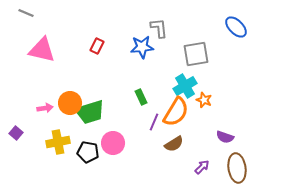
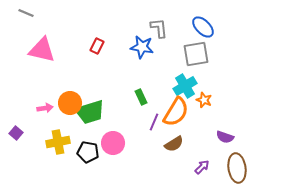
blue ellipse: moved 33 px left
blue star: rotated 15 degrees clockwise
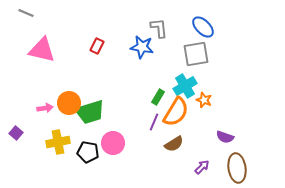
green rectangle: moved 17 px right; rotated 56 degrees clockwise
orange circle: moved 1 px left
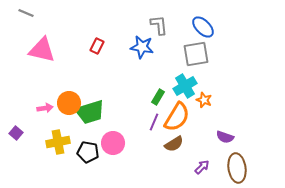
gray L-shape: moved 3 px up
orange semicircle: moved 1 px right, 5 px down
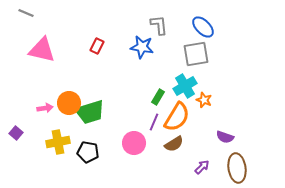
pink circle: moved 21 px right
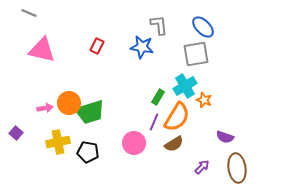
gray line: moved 3 px right
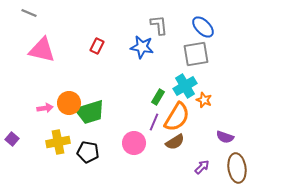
purple square: moved 4 px left, 6 px down
brown semicircle: moved 1 px right, 2 px up
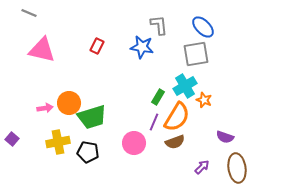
green trapezoid: moved 2 px right, 5 px down
brown semicircle: rotated 12 degrees clockwise
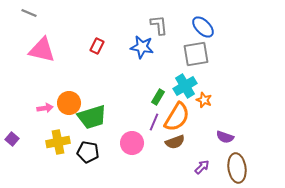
pink circle: moved 2 px left
